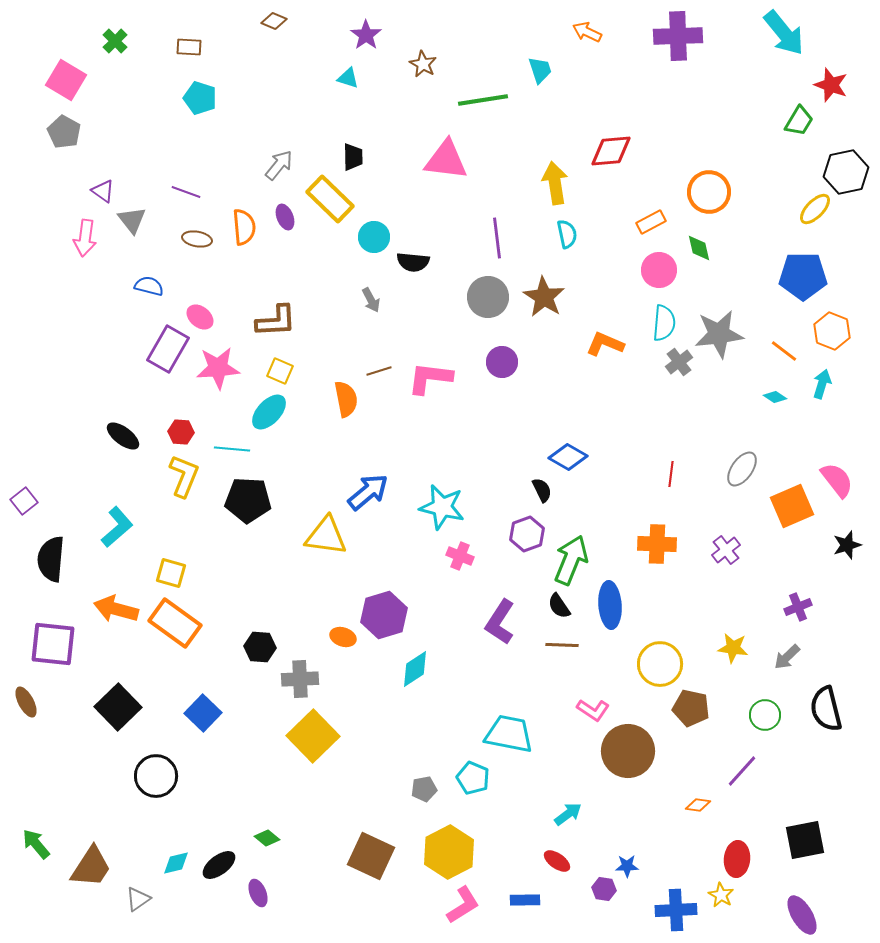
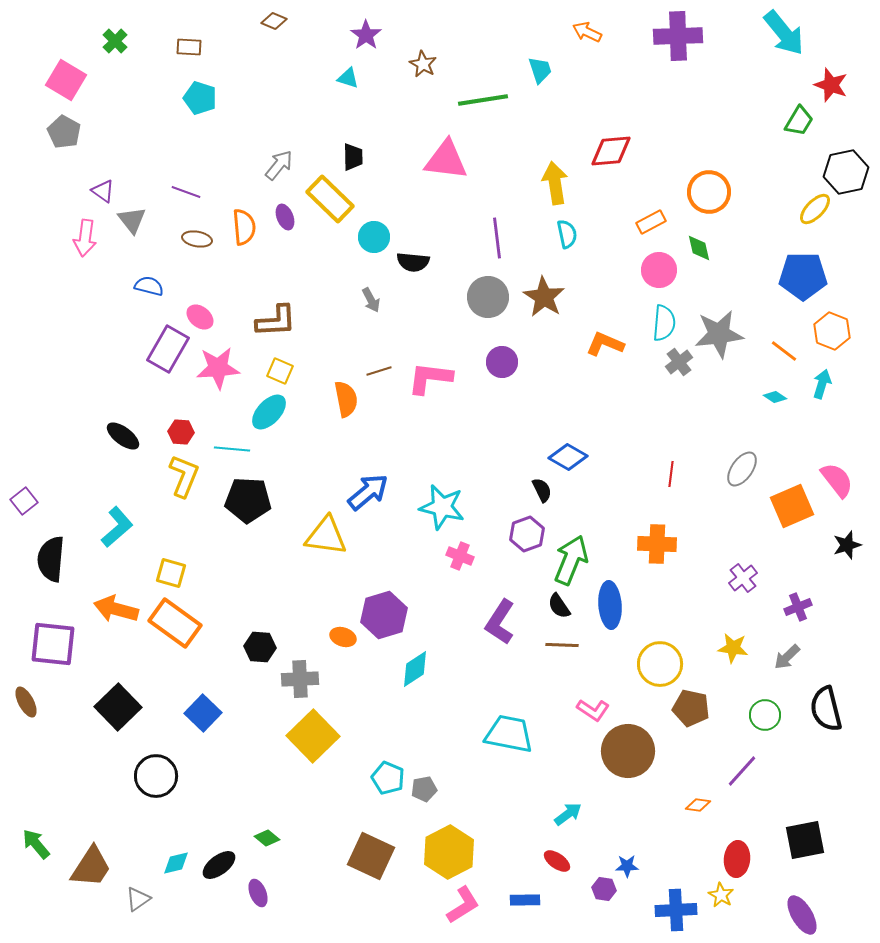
purple cross at (726, 550): moved 17 px right, 28 px down
cyan pentagon at (473, 778): moved 85 px left
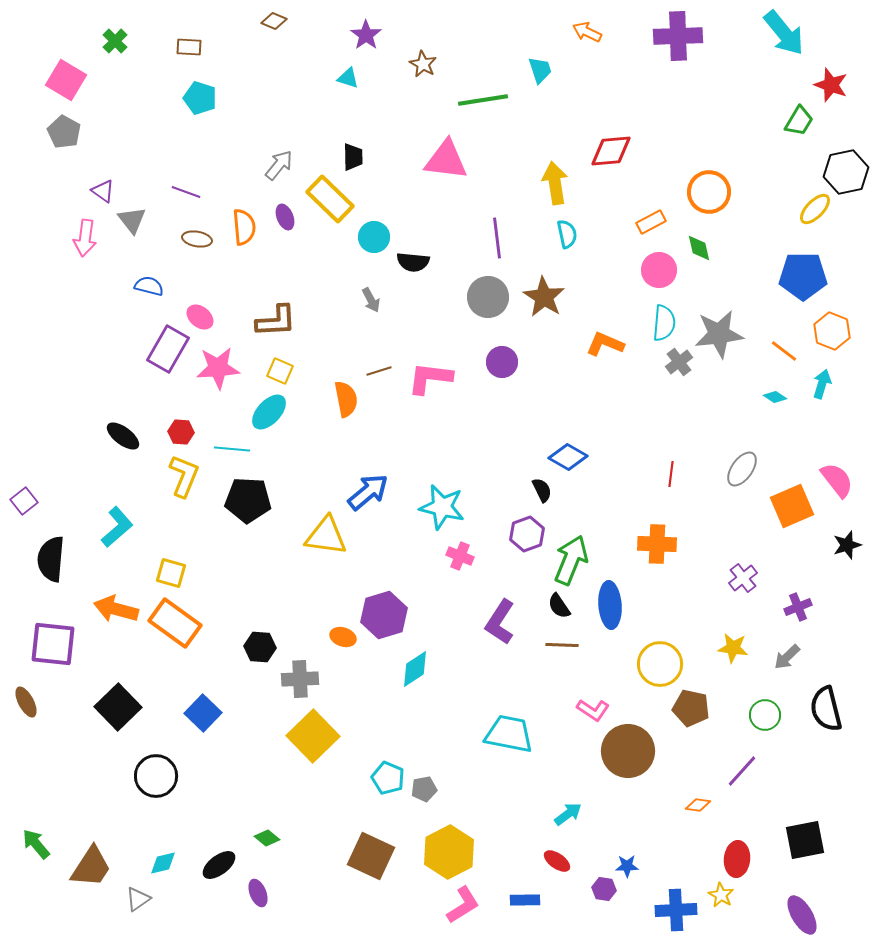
cyan diamond at (176, 863): moved 13 px left
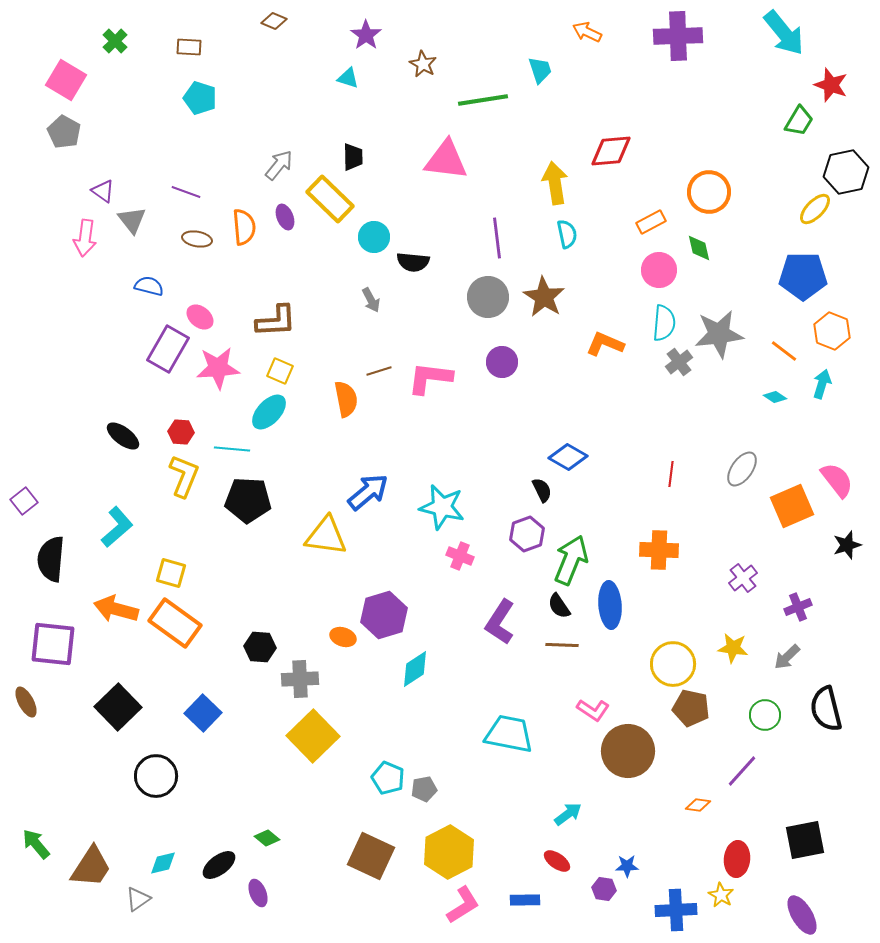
orange cross at (657, 544): moved 2 px right, 6 px down
yellow circle at (660, 664): moved 13 px right
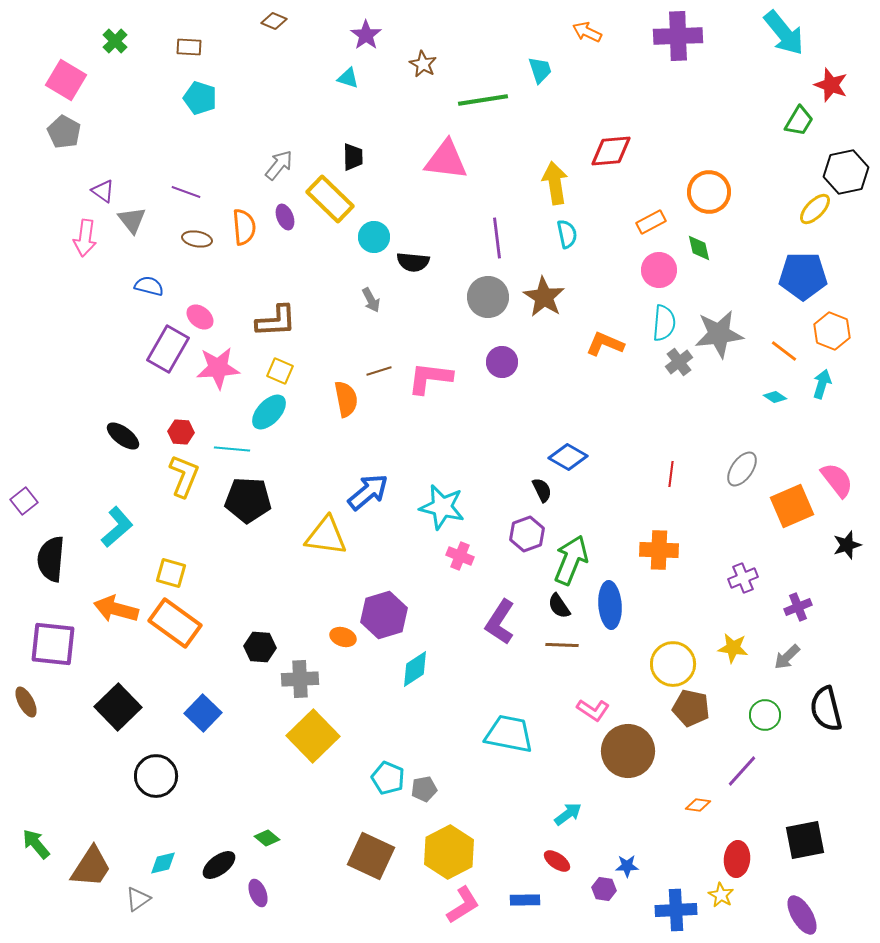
purple cross at (743, 578): rotated 16 degrees clockwise
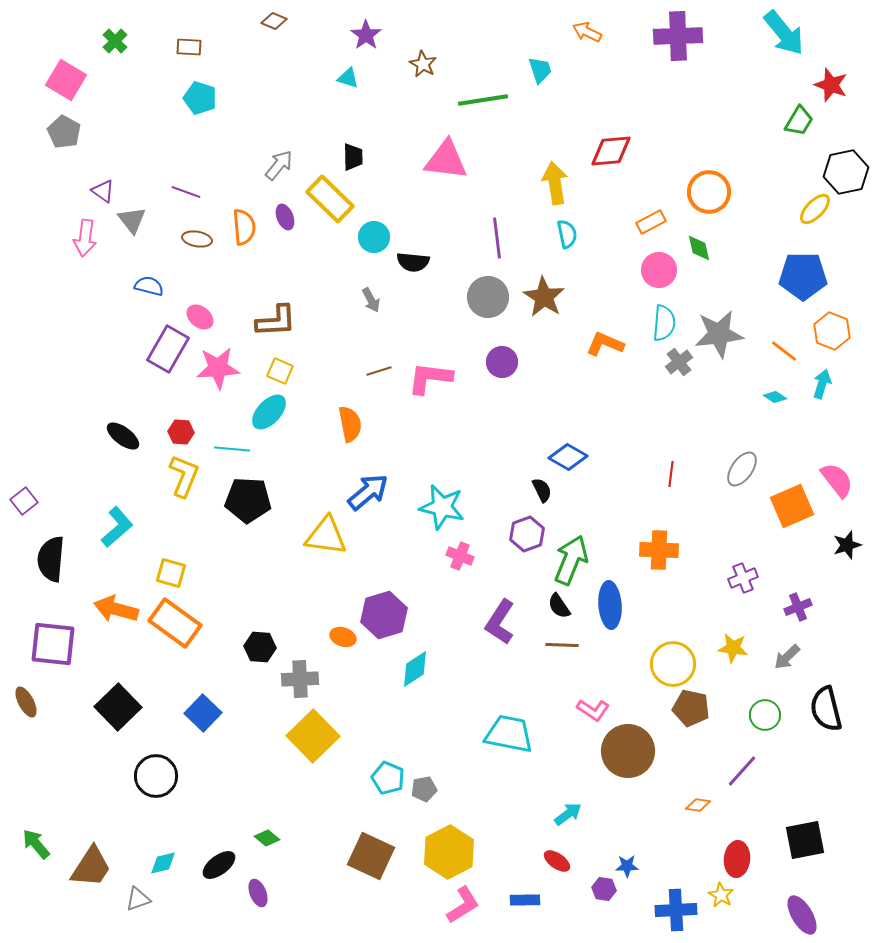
orange semicircle at (346, 399): moved 4 px right, 25 px down
gray triangle at (138, 899): rotated 16 degrees clockwise
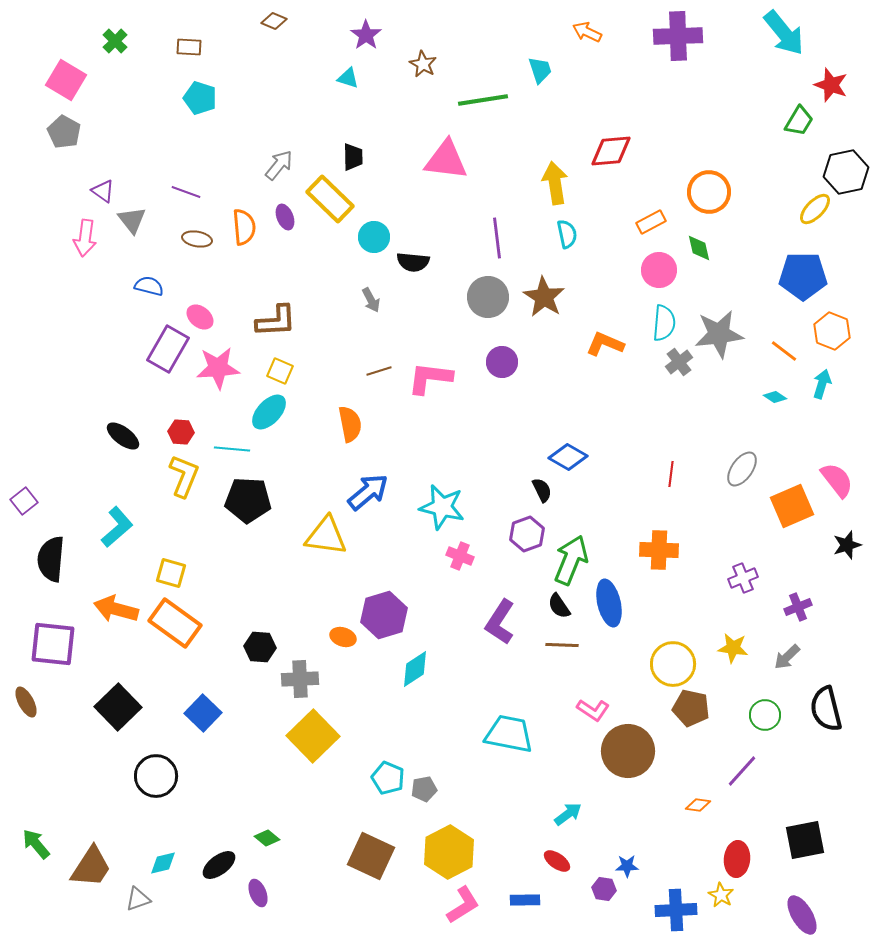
blue ellipse at (610, 605): moved 1 px left, 2 px up; rotated 9 degrees counterclockwise
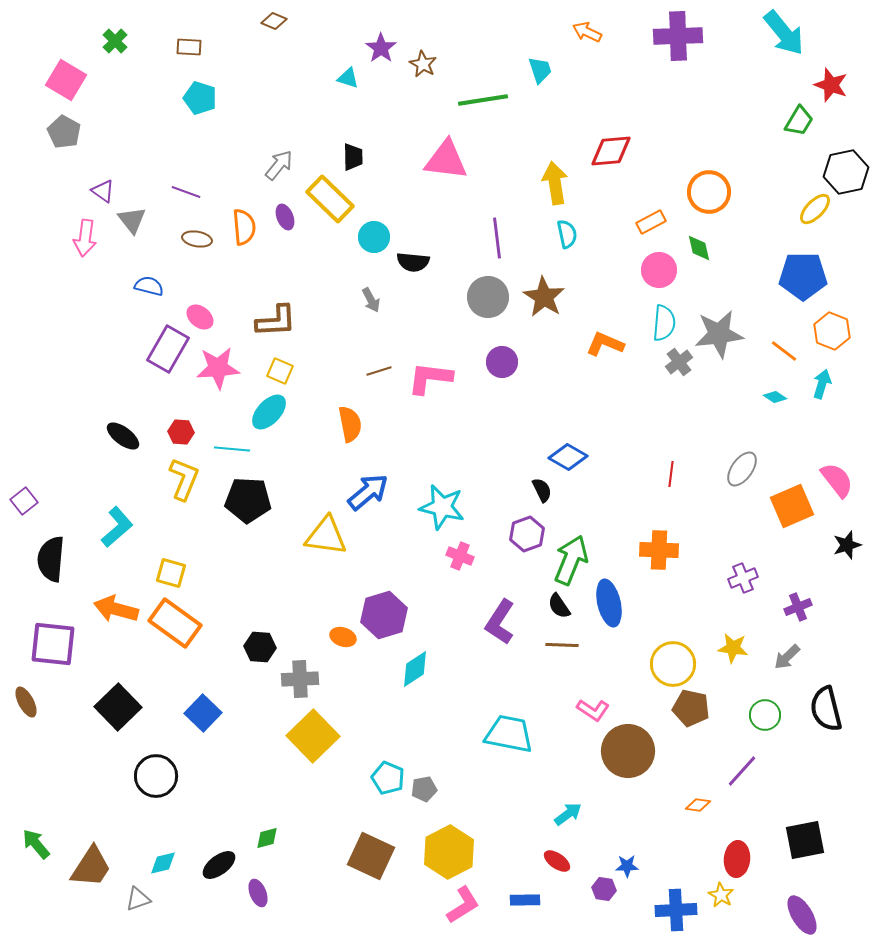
purple star at (366, 35): moved 15 px right, 13 px down
yellow L-shape at (184, 476): moved 3 px down
green diamond at (267, 838): rotated 55 degrees counterclockwise
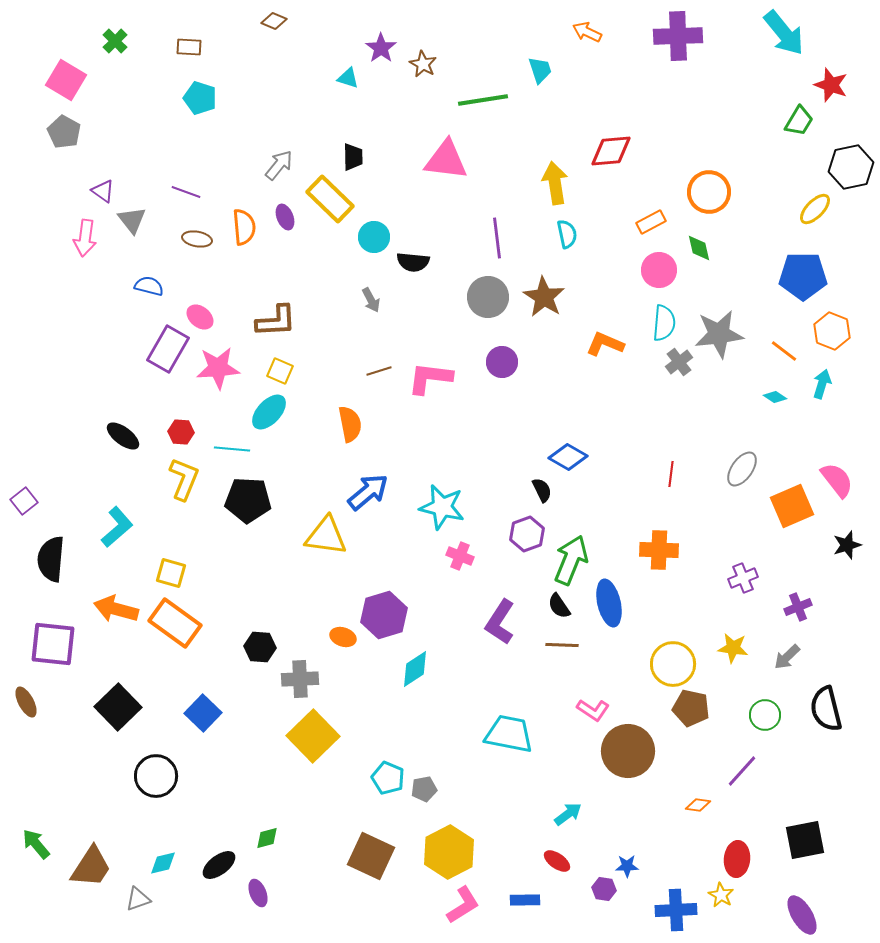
black hexagon at (846, 172): moved 5 px right, 5 px up
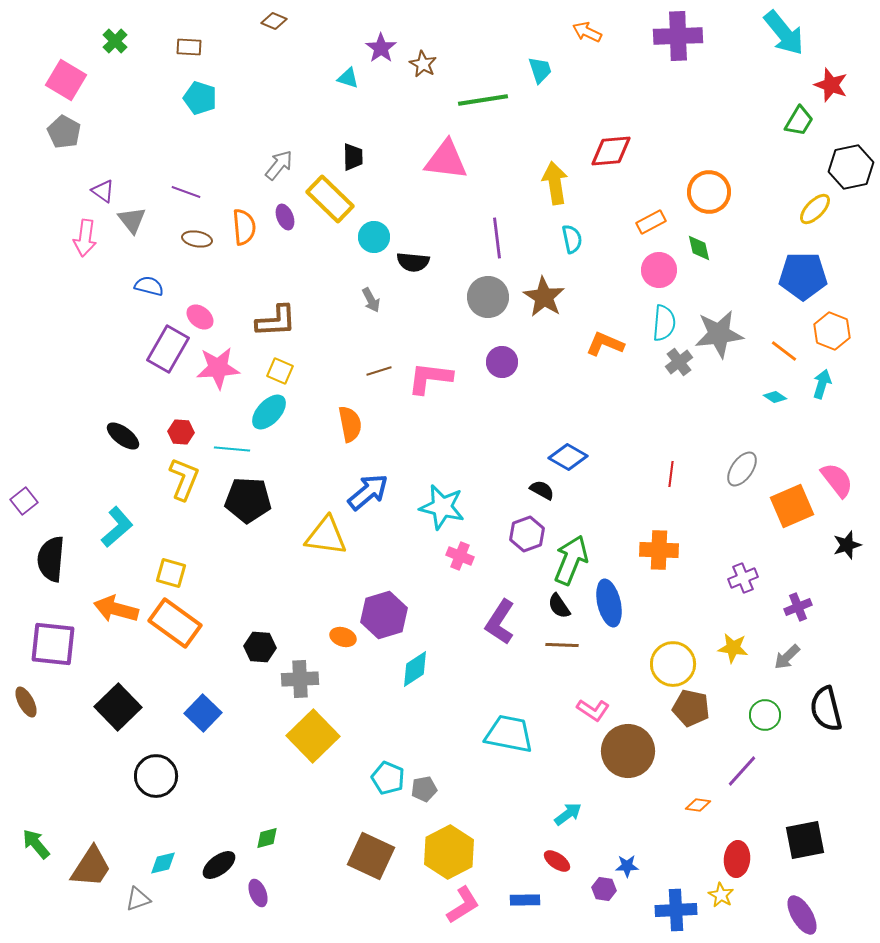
cyan semicircle at (567, 234): moved 5 px right, 5 px down
black semicircle at (542, 490): rotated 35 degrees counterclockwise
